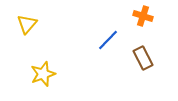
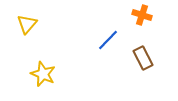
orange cross: moved 1 px left, 1 px up
yellow star: rotated 30 degrees counterclockwise
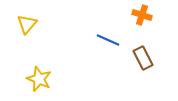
blue line: rotated 70 degrees clockwise
yellow star: moved 4 px left, 5 px down
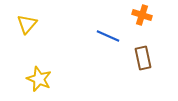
blue line: moved 4 px up
brown rectangle: rotated 15 degrees clockwise
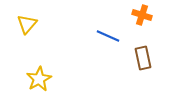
yellow star: rotated 20 degrees clockwise
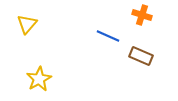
brown rectangle: moved 2 px left, 2 px up; rotated 55 degrees counterclockwise
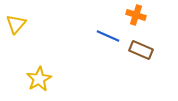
orange cross: moved 6 px left
yellow triangle: moved 11 px left
brown rectangle: moved 6 px up
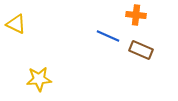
orange cross: rotated 12 degrees counterclockwise
yellow triangle: rotated 45 degrees counterclockwise
yellow star: rotated 25 degrees clockwise
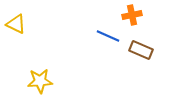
orange cross: moved 4 px left; rotated 18 degrees counterclockwise
yellow star: moved 1 px right, 2 px down
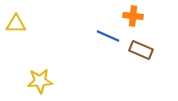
orange cross: moved 1 px right, 1 px down; rotated 18 degrees clockwise
yellow triangle: rotated 25 degrees counterclockwise
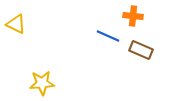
yellow triangle: rotated 25 degrees clockwise
yellow star: moved 2 px right, 2 px down
